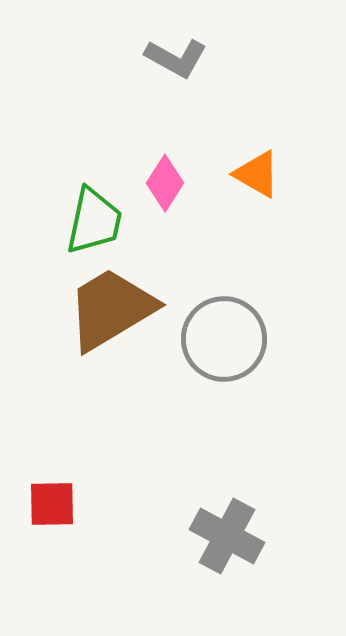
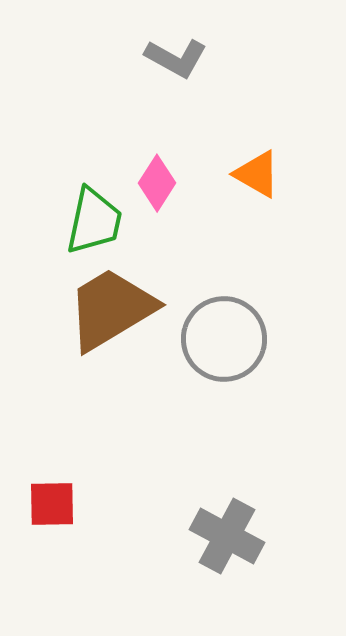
pink diamond: moved 8 px left
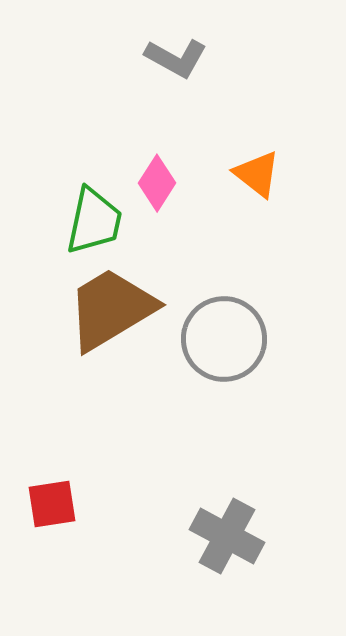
orange triangle: rotated 8 degrees clockwise
red square: rotated 8 degrees counterclockwise
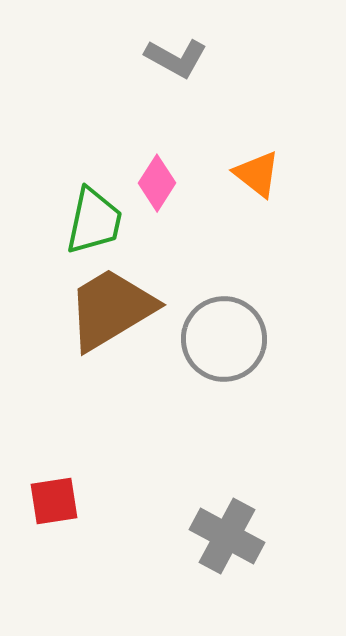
red square: moved 2 px right, 3 px up
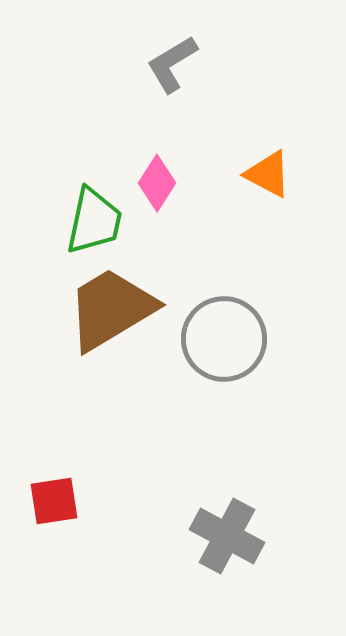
gray L-shape: moved 4 px left, 6 px down; rotated 120 degrees clockwise
orange triangle: moved 11 px right; rotated 10 degrees counterclockwise
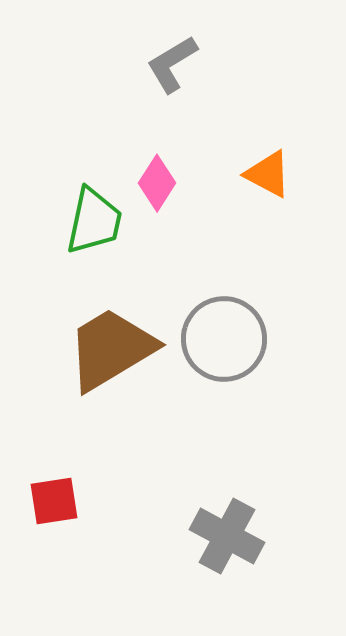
brown trapezoid: moved 40 px down
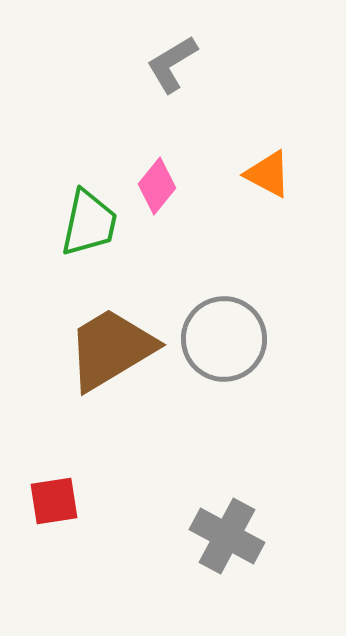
pink diamond: moved 3 px down; rotated 6 degrees clockwise
green trapezoid: moved 5 px left, 2 px down
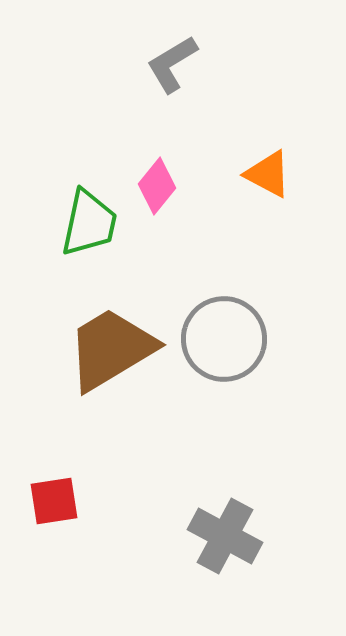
gray cross: moved 2 px left
